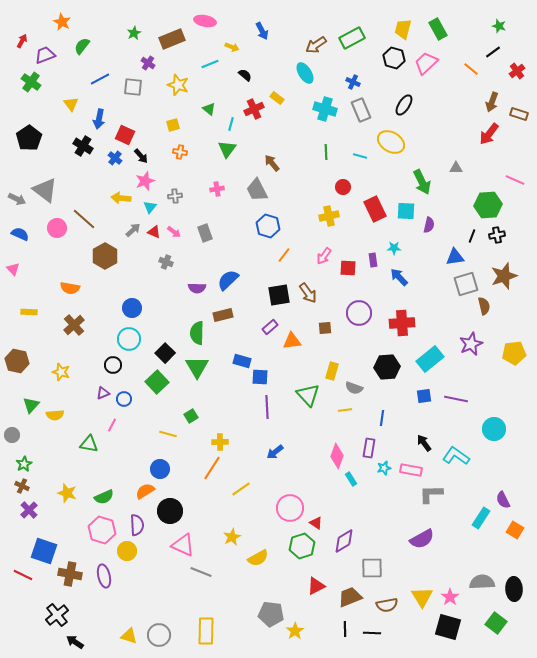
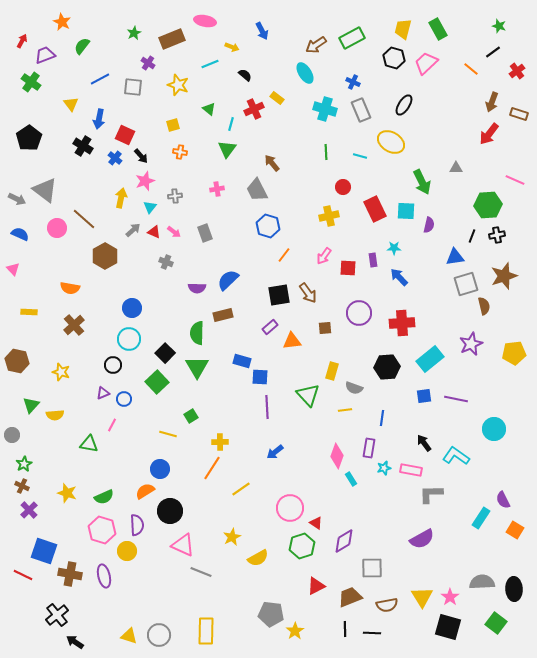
yellow arrow at (121, 198): rotated 96 degrees clockwise
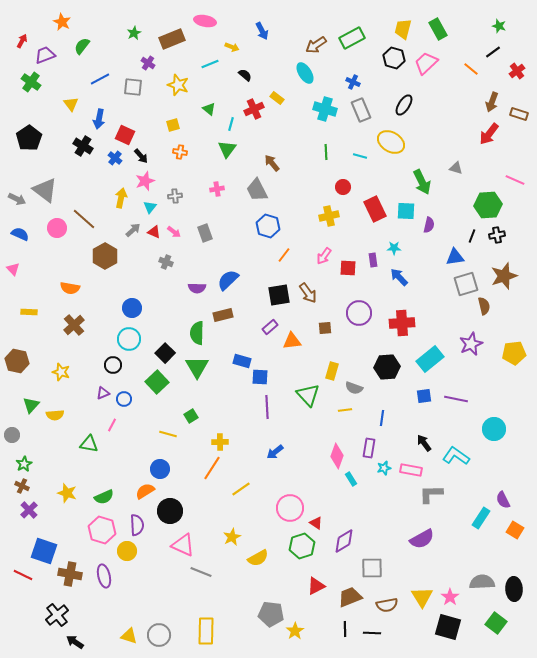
gray triangle at (456, 168): rotated 16 degrees clockwise
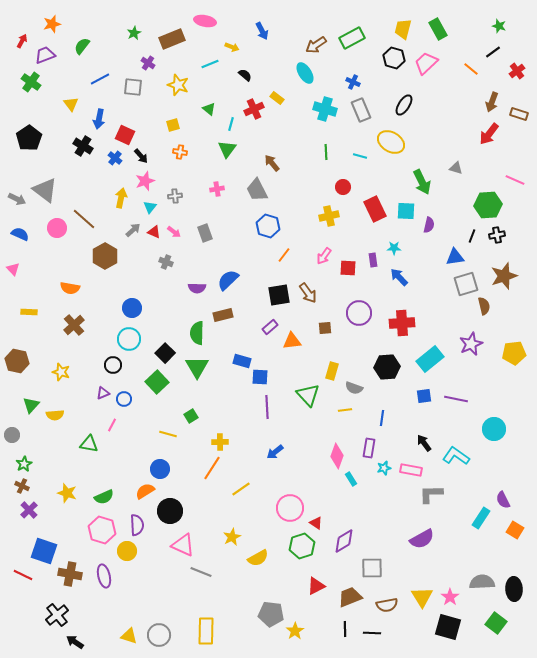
orange star at (62, 22): moved 10 px left, 2 px down; rotated 30 degrees clockwise
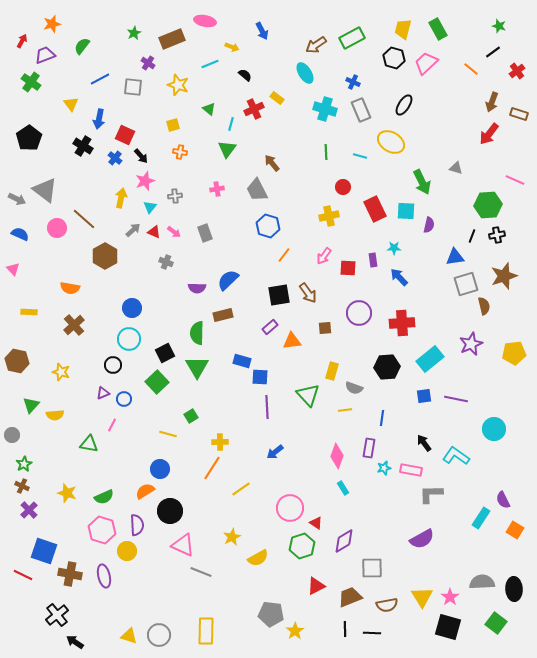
black square at (165, 353): rotated 18 degrees clockwise
cyan rectangle at (351, 479): moved 8 px left, 9 px down
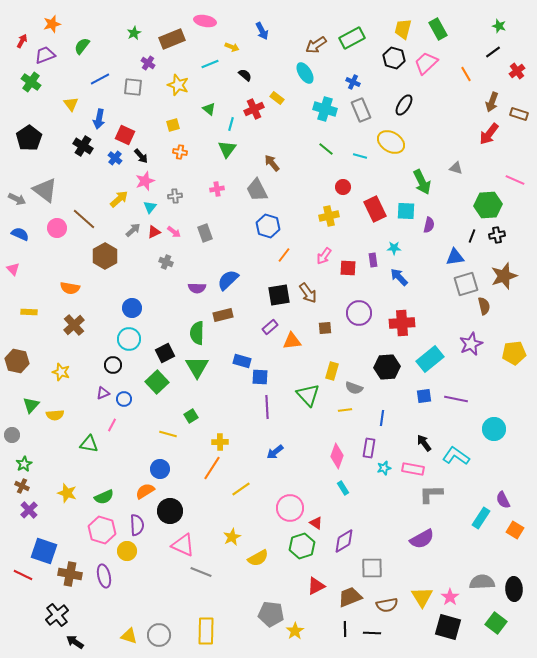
orange line at (471, 69): moved 5 px left, 5 px down; rotated 21 degrees clockwise
green line at (326, 152): moved 3 px up; rotated 49 degrees counterclockwise
yellow arrow at (121, 198): moved 2 px left, 1 px down; rotated 36 degrees clockwise
red triangle at (154, 232): rotated 48 degrees counterclockwise
pink rectangle at (411, 470): moved 2 px right, 1 px up
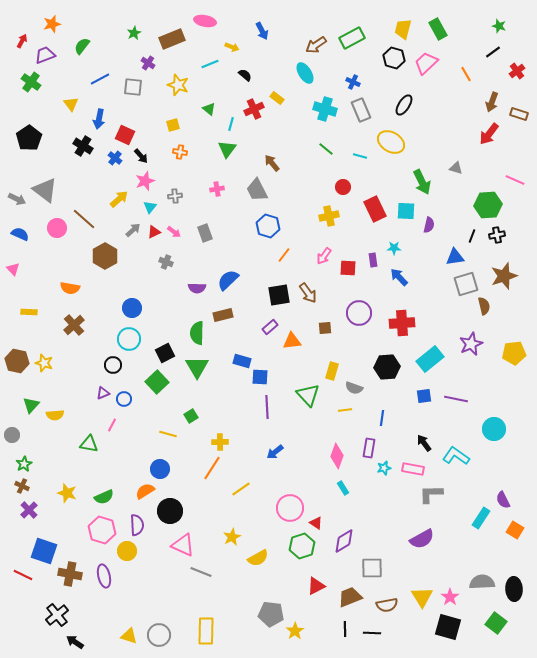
yellow star at (61, 372): moved 17 px left, 9 px up
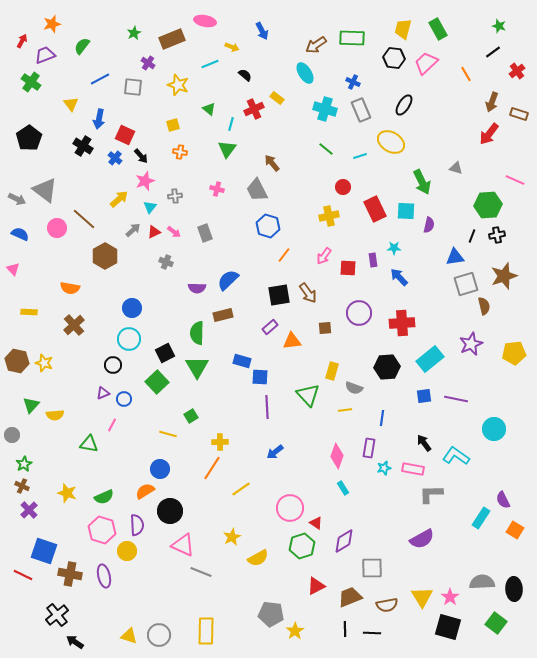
green rectangle at (352, 38): rotated 30 degrees clockwise
black hexagon at (394, 58): rotated 10 degrees counterclockwise
cyan line at (360, 156): rotated 32 degrees counterclockwise
pink cross at (217, 189): rotated 24 degrees clockwise
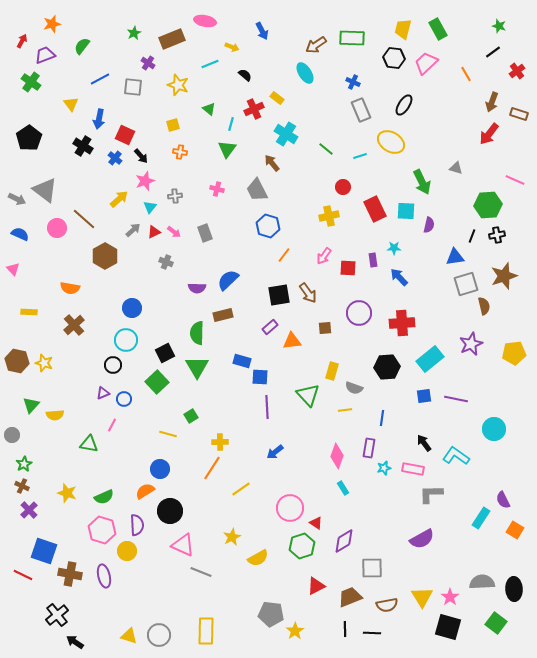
cyan cross at (325, 109): moved 39 px left, 25 px down; rotated 15 degrees clockwise
cyan circle at (129, 339): moved 3 px left, 1 px down
